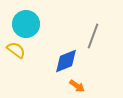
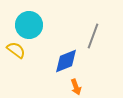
cyan circle: moved 3 px right, 1 px down
orange arrow: moved 1 px left, 1 px down; rotated 35 degrees clockwise
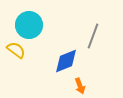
orange arrow: moved 4 px right, 1 px up
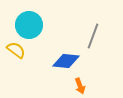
blue diamond: rotated 28 degrees clockwise
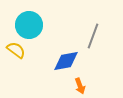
blue diamond: rotated 16 degrees counterclockwise
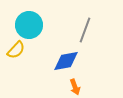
gray line: moved 8 px left, 6 px up
yellow semicircle: rotated 96 degrees clockwise
orange arrow: moved 5 px left, 1 px down
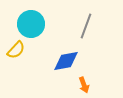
cyan circle: moved 2 px right, 1 px up
gray line: moved 1 px right, 4 px up
orange arrow: moved 9 px right, 2 px up
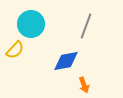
yellow semicircle: moved 1 px left
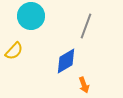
cyan circle: moved 8 px up
yellow semicircle: moved 1 px left, 1 px down
blue diamond: rotated 20 degrees counterclockwise
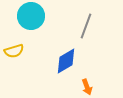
yellow semicircle: rotated 30 degrees clockwise
orange arrow: moved 3 px right, 2 px down
